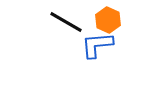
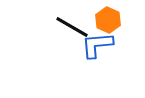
black line: moved 6 px right, 5 px down
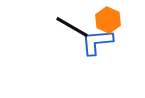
blue L-shape: moved 3 px up
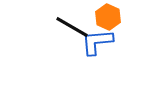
orange hexagon: moved 3 px up
